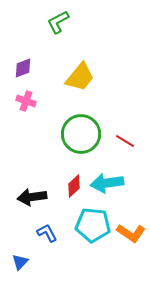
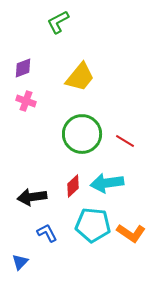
green circle: moved 1 px right
red diamond: moved 1 px left
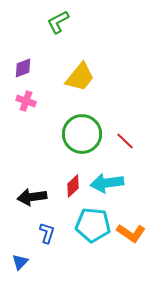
red line: rotated 12 degrees clockwise
blue L-shape: rotated 45 degrees clockwise
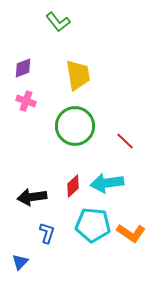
green L-shape: rotated 100 degrees counterclockwise
yellow trapezoid: moved 2 px left, 2 px up; rotated 48 degrees counterclockwise
green circle: moved 7 px left, 8 px up
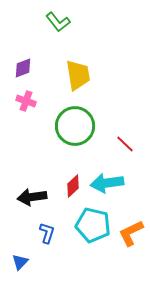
red line: moved 3 px down
cyan pentagon: rotated 8 degrees clockwise
orange L-shape: rotated 120 degrees clockwise
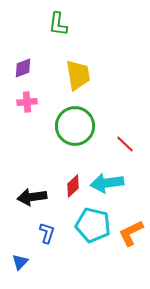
green L-shape: moved 2 px down; rotated 45 degrees clockwise
pink cross: moved 1 px right, 1 px down; rotated 24 degrees counterclockwise
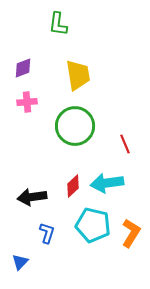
red line: rotated 24 degrees clockwise
orange L-shape: rotated 148 degrees clockwise
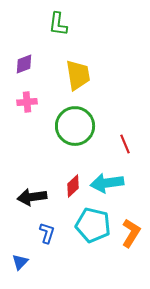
purple diamond: moved 1 px right, 4 px up
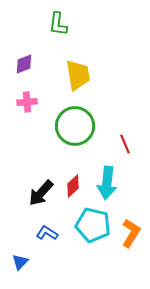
cyan arrow: rotated 76 degrees counterclockwise
black arrow: moved 9 px right, 4 px up; rotated 40 degrees counterclockwise
blue L-shape: rotated 75 degrees counterclockwise
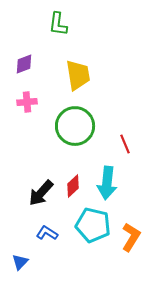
orange L-shape: moved 4 px down
